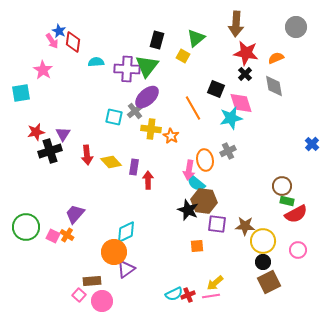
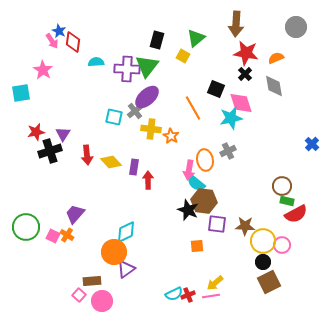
pink circle at (298, 250): moved 16 px left, 5 px up
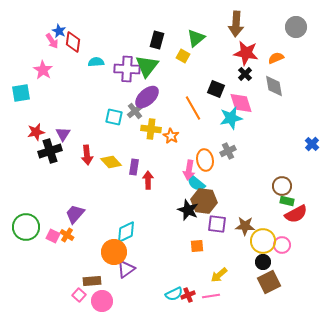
yellow arrow at (215, 283): moved 4 px right, 8 px up
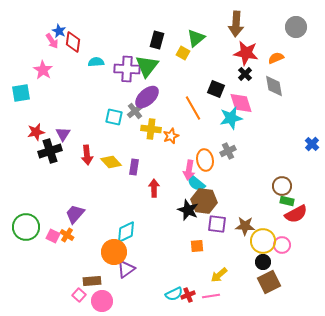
yellow square at (183, 56): moved 3 px up
orange star at (171, 136): rotated 21 degrees clockwise
red arrow at (148, 180): moved 6 px right, 8 px down
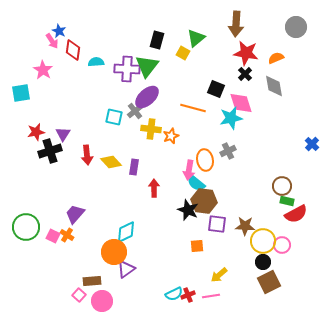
red diamond at (73, 42): moved 8 px down
orange line at (193, 108): rotated 45 degrees counterclockwise
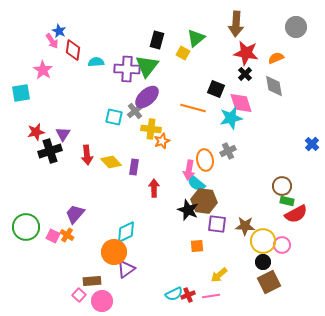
orange star at (171, 136): moved 9 px left, 5 px down
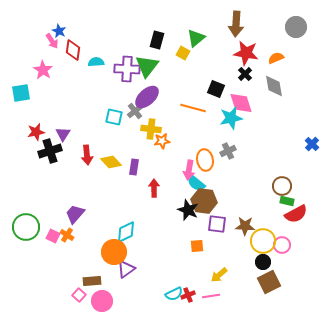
orange star at (162, 141): rotated 14 degrees clockwise
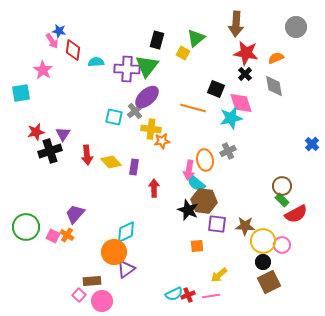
blue star at (59, 31): rotated 16 degrees counterclockwise
green rectangle at (287, 201): moved 5 px left, 1 px up; rotated 32 degrees clockwise
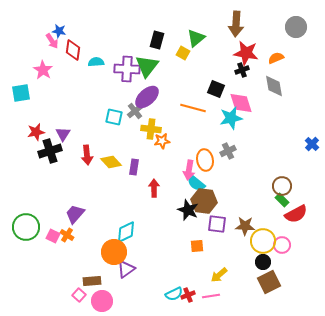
black cross at (245, 74): moved 3 px left, 4 px up; rotated 24 degrees clockwise
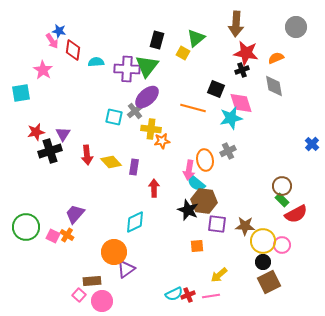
cyan diamond at (126, 232): moved 9 px right, 10 px up
